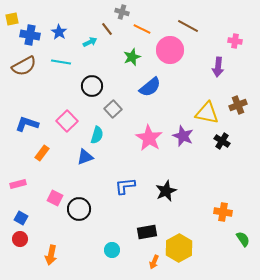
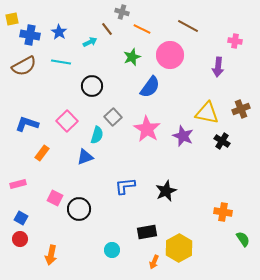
pink circle at (170, 50): moved 5 px down
blue semicircle at (150, 87): rotated 15 degrees counterclockwise
brown cross at (238, 105): moved 3 px right, 4 px down
gray square at (113, 109): moved 8 px down
pink star at (149, 138): moved 2 px left, 9 px up
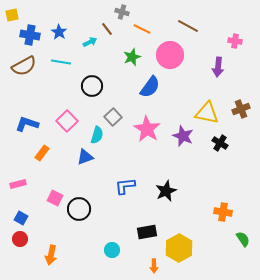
yellow square at (12, 19): moved 4 px up
black cross at (222, 141): moved 2 px left, 2 px down
orange arrow at (154, 262): moved 4 px down; rotated 24 degrees counterclockwise
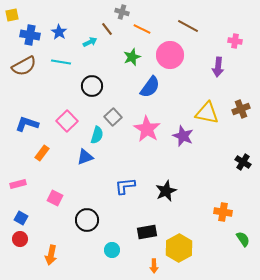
black cross at (220, 143): moved 23 px right, 19 px down
black circle at (79, 209): moved 8 px right, 11 px down
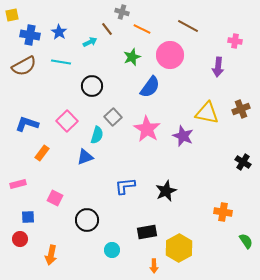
blue square at (21, 218): moved 7 px right, 1 px up; rotated 32 degrees counterclockwise
green semicircle at (243, 239): moved 3 px right, 2 px down
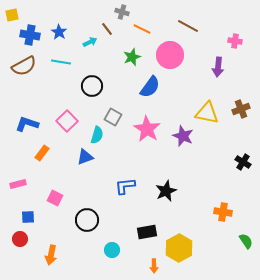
gray square at (113, 117): rotated 18 degrees counterclockwise
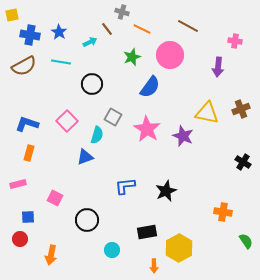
black circle at (92, 86): moved 2 px up
orange rectangle at (42, 153): moved 13 px left; rotated 21 degrees counterclockwise
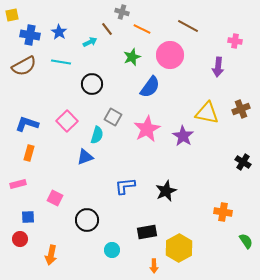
pink star at (147, 129): rotated 12 degrees clockwise
purple star at (183, 136): rotated 10 degrees clockwise
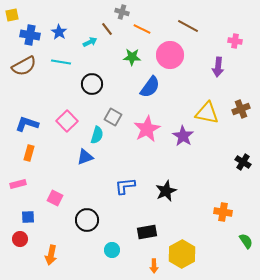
green star at (132, 57): rotated 24 degrees clockwise
yellow hexagon at (179, 248): moved 3 px right, 6 px down
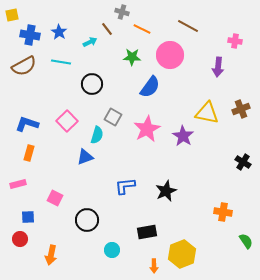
yellow hexagon at (182, 254): rotated 8 degrees clockwise
